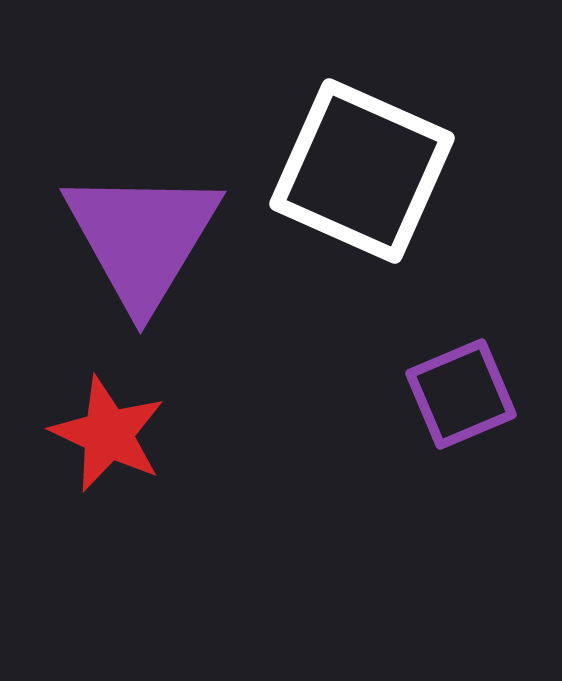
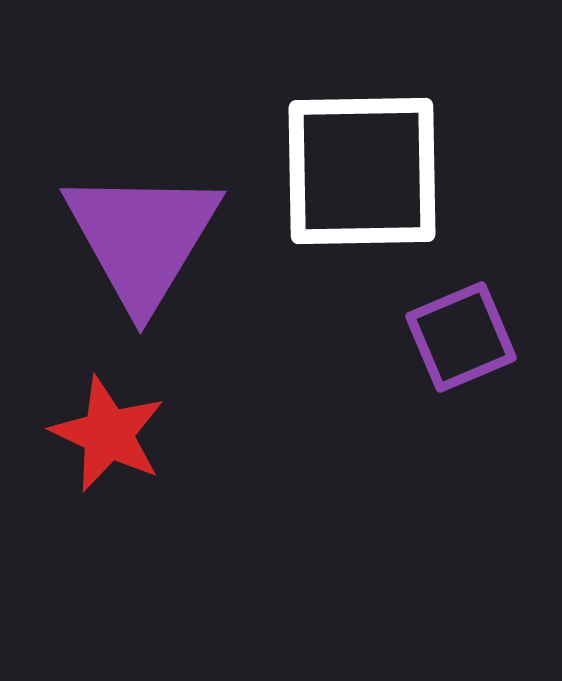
white square: rotated 25 degrees counterclockwise
purple square: moved 57 px up
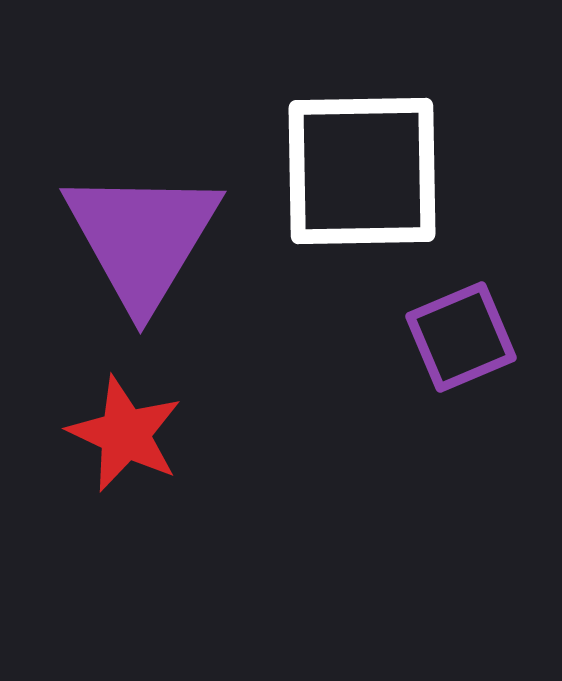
red star: moved 17 px right
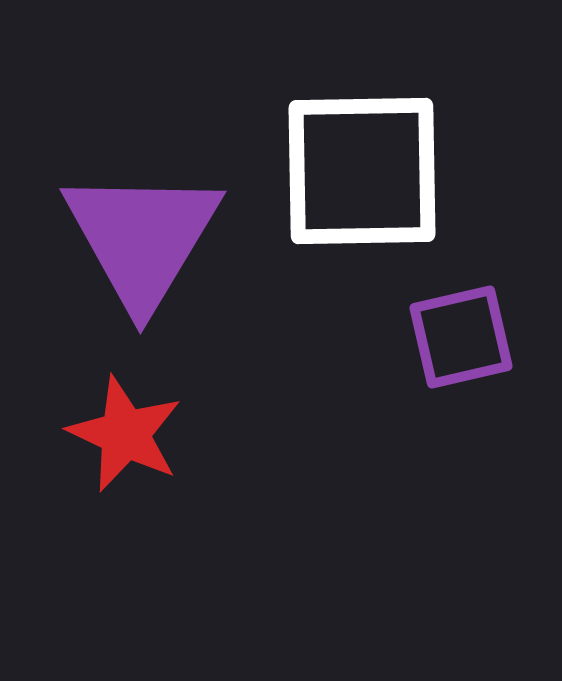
purple square: rotated 10 degrees clockwise
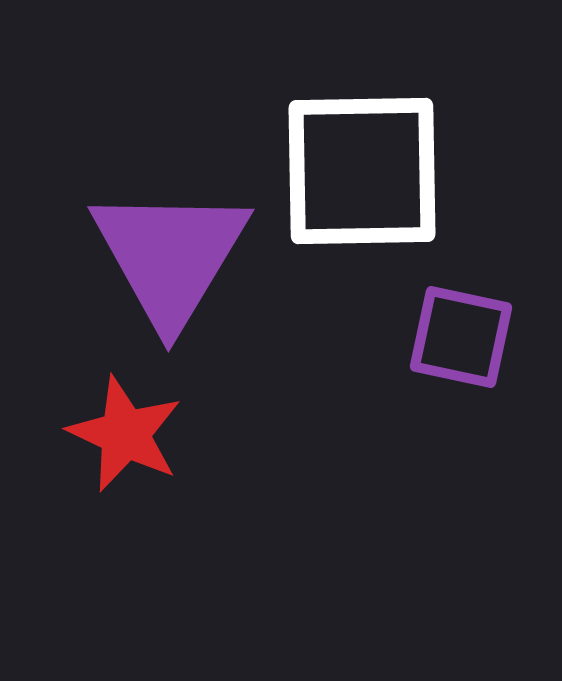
purple triangle: moved 28 px right, 18 px down
purple square: rotated 25 degrees clockwise
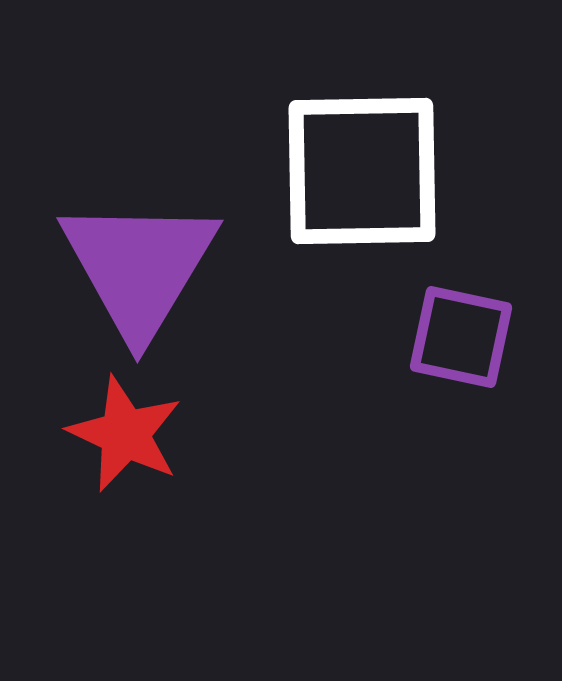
purple triangle: moved 31 px left, 11 px down
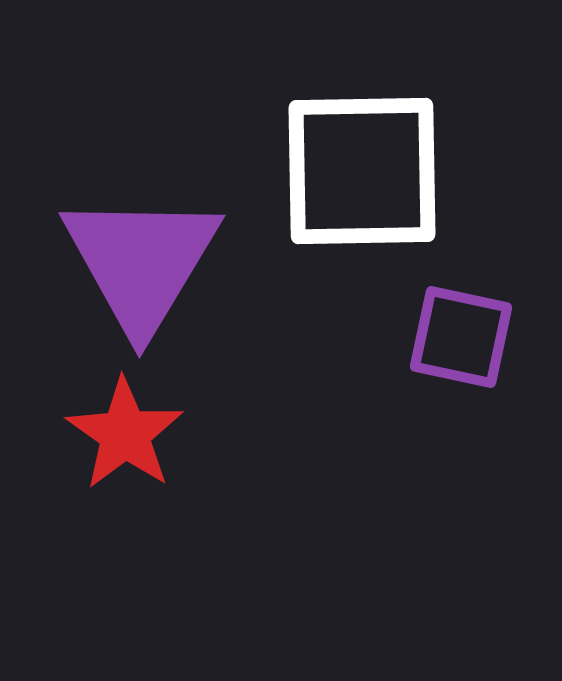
purple triangle: moved 2 px right, 5 px up
red star: rotated 10 degrees clockwise
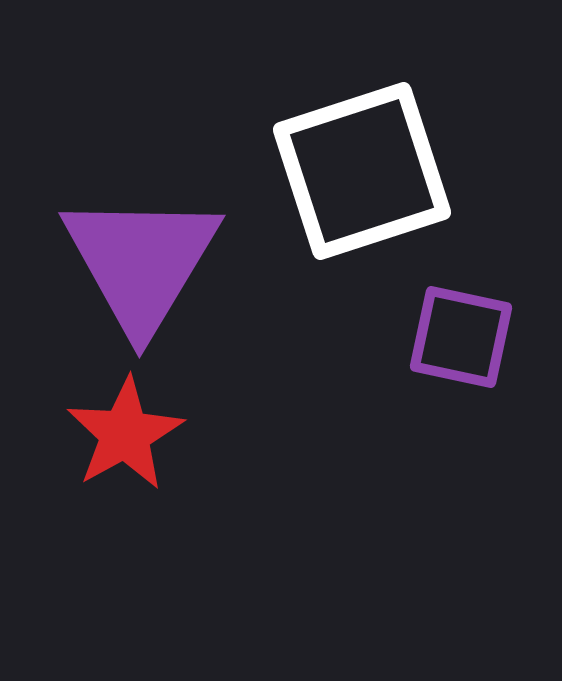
white square: rotated 17 degrees counterclockwise
red star: rotated 8 degrees clockwise
